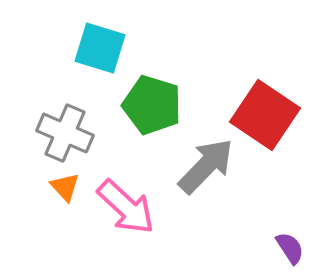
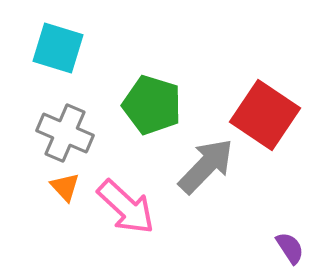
cyan square: moved 42 px left
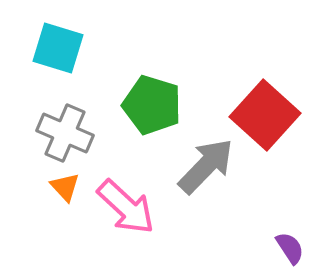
red square: rotated 8 degrees clockwise
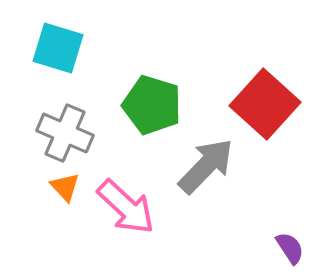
red square: moved 11 px up
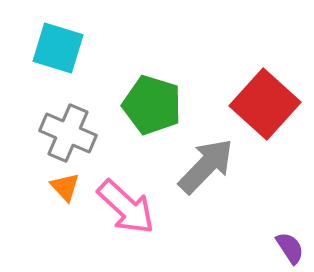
gray cross: moved 3 px right
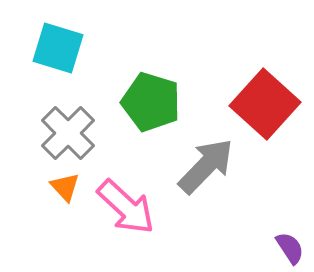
green pentagon: moved 1 px left, 3 px up
gray cross: rotated 22 degrees clockwise
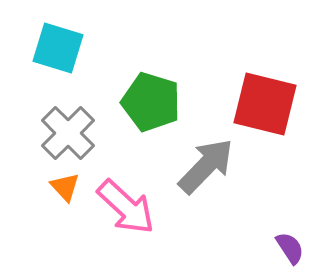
red square: rotated 28 degrees counterclockwise
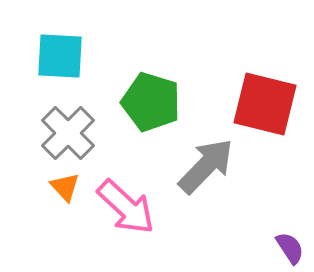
cyan square: moved 2 px right, 8 px down; rotated 14 degrees counterclockwise
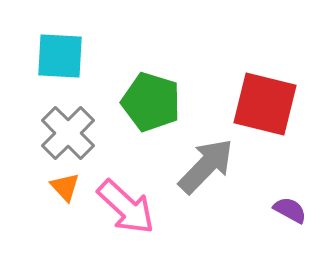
purple semicircle: moved 38 px up; rotated 28 degrees counterclockwise
